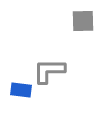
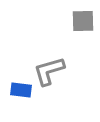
gray L-shape: rotated 16 degrees counterclockwise
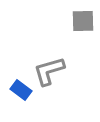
blue rectangle: rotated 30 degrees clockwise
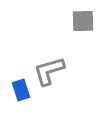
blue rectangle: rotated 35 degrees clockwise
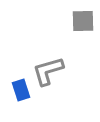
gray L-shape: moved 1 px left
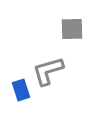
gray square: moved 11 px left, 8 px down
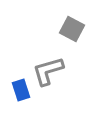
gray square: rotated 30 degrees clockwise
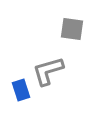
gray square: rotated 20 degrees counterclockwise
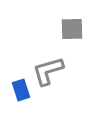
gray square: rotated 10 degrees counterclockwise
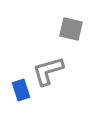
gray square: moved 1 px left; rotated 15 degrees clockwise
